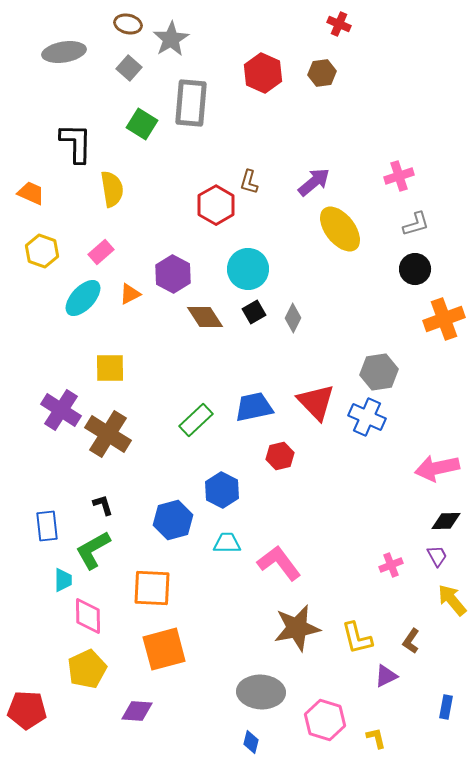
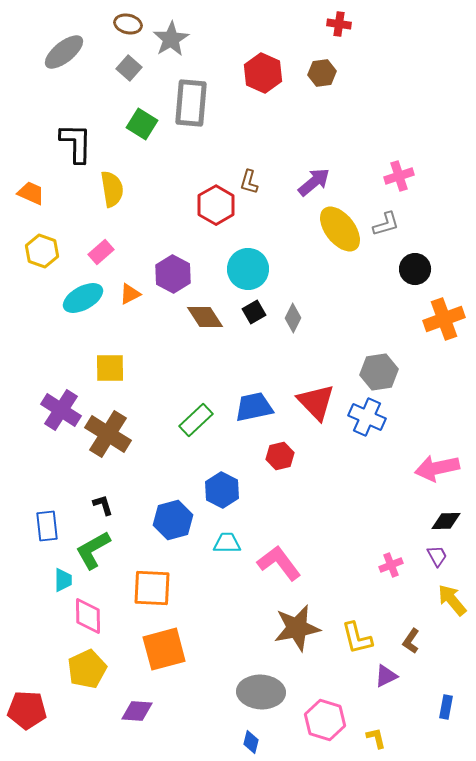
red cross at (339, 24): rotated 15 degrees counterclockwise
gray ellipse at (64, 52): rotated 30 degrees counterclockwise
gray L-shape at (416, 224): moved 30 px left
cyan ellipse at (83, 298): rotated 18 degrees clockwise
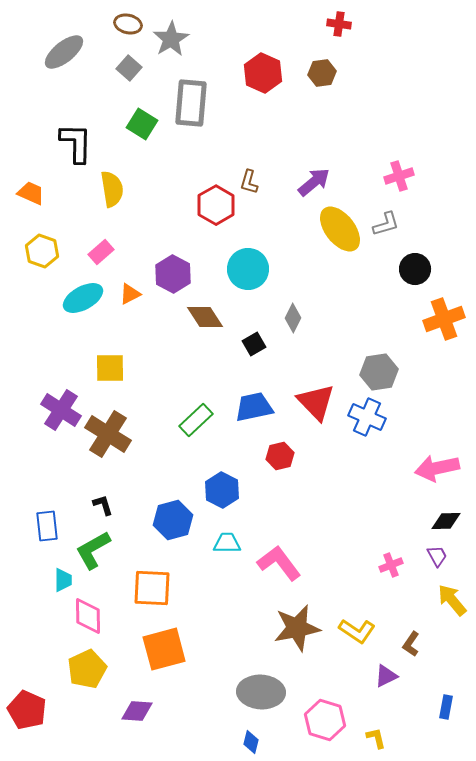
black square at (254, 312): moved 32 px down
yellow L-shape at (357, 638): moved 7 px up; rotated 42 degrees counterclockwise
brown L-shape at (411, 641): moved 3 px down
red pentagon at (27, 710): rotated 21 degrees clockwise
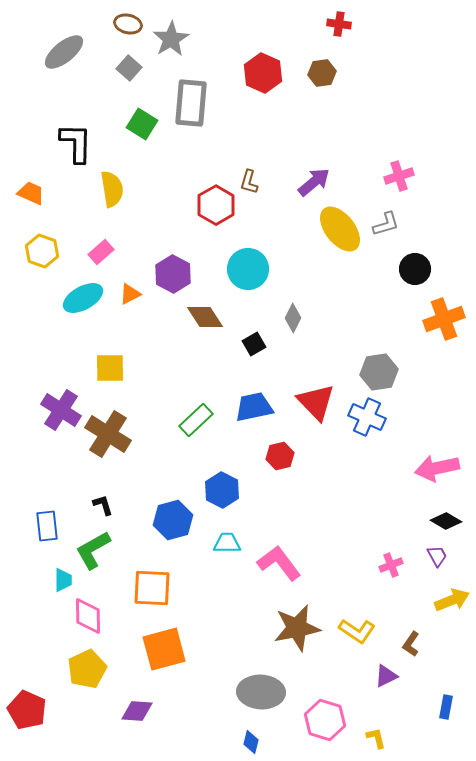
black diamond at (446, 521): rotated 32 degrees clockwise
yellow arrow at (452, 600): rotated 108 degrees clockwise
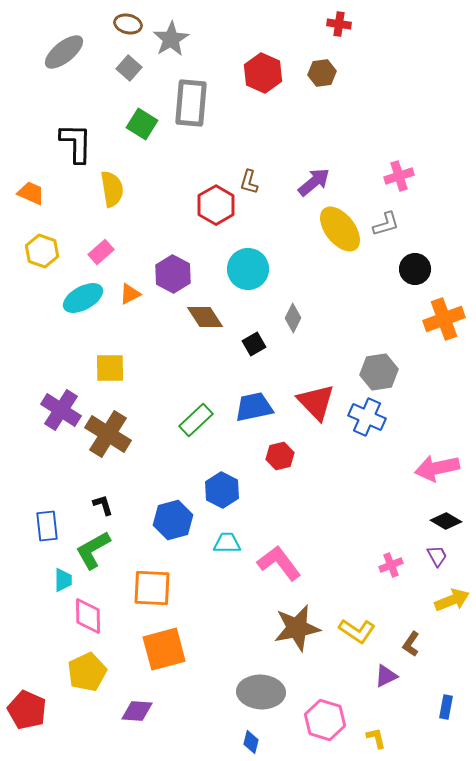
yellow pentagon at (87, 669): moved 3 px down
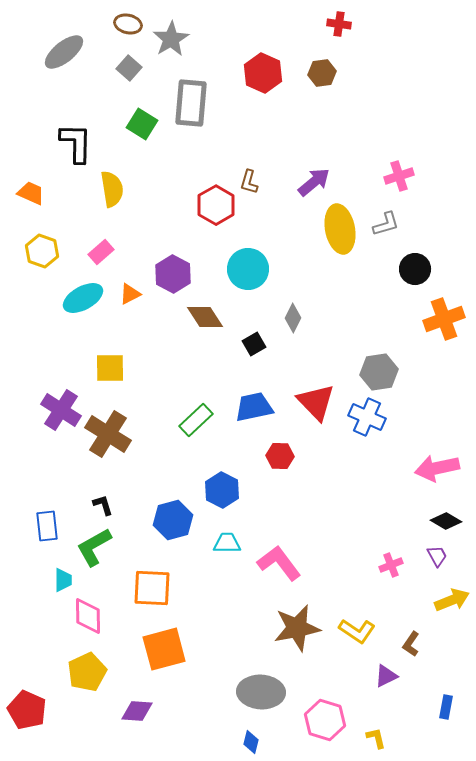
yellow ellipse at (340, 229): rotated 27 degrees clockwise
red hexagon at (280, 456): rotated 16 degrees clockwise
green L-shape at (93, 550): moved 1 px right, 3 px up
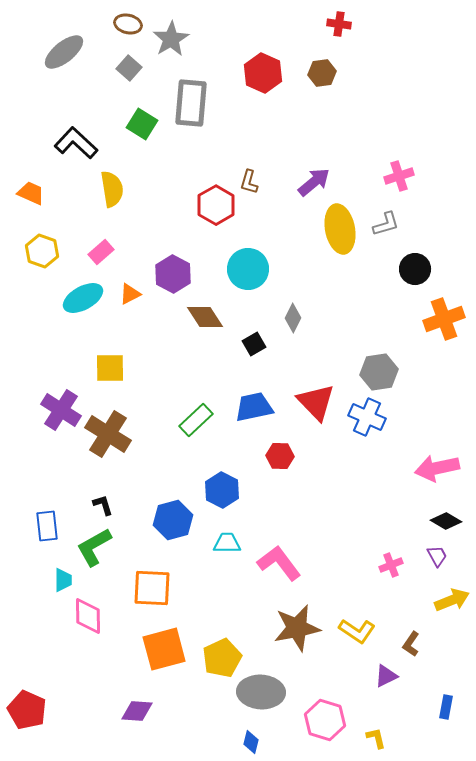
black L-shape at (76, 143): rotated 48 degrees counterclockwise
yellow pentagon at (87, 672): moved 135 px right, 14 px up
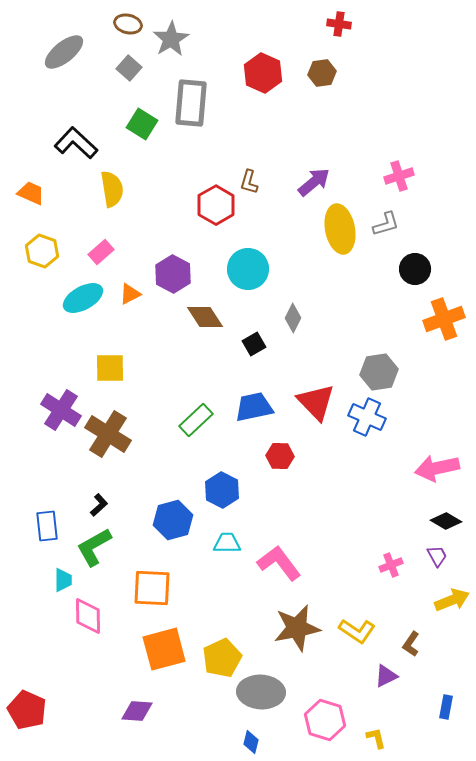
black L-shape at (103, 505): moved 4 px left; rotated 65 degrees clockwise
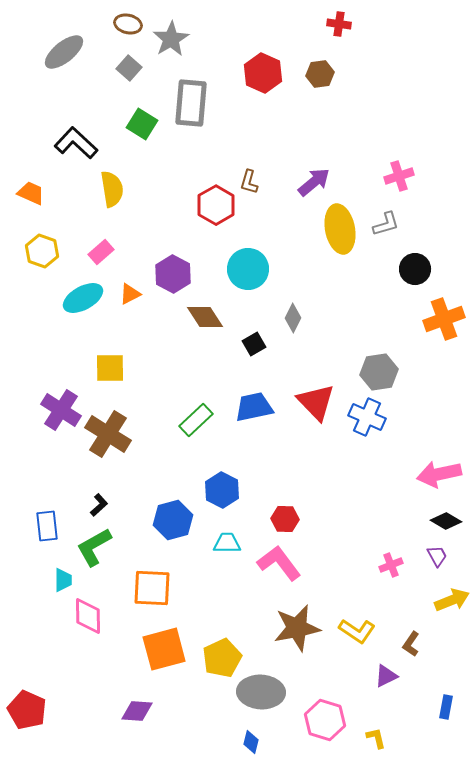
brown hexagon at (322, 73): moved 2 px left, 1 px down
red hexagon at (280, 456): moved 5 px right, 63 px down
pink arrow at (437, 468): moved 2 px right, 6 px down
